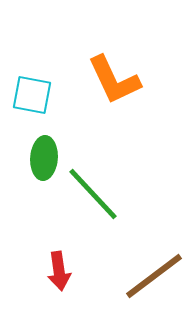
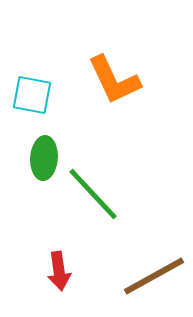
brown line: rotated 8 degrees clockwise
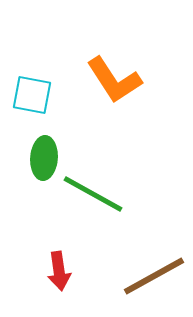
orange L-shape: rotated 8 degrees counterclockwise
green line: rotated 18 degrees counterclockwise
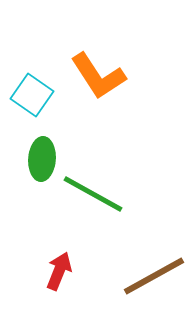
orange L-shape: moved 16 px left, 4 px up
cyan square: rotated 24 degrees clockwise
green ellipse: moved 2 px left, 1 px down
red arrow: rotated 150 degrees counterclockwise
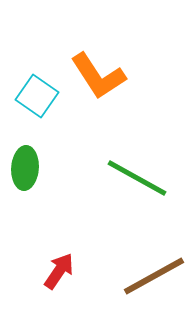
cyan square: moved 5 px right, 1 px down
green ellipse: moved 17 px left, 9 px down
green line: moved 44 px right, 16 px up
red arrow: rotated 12 degrees clockwise
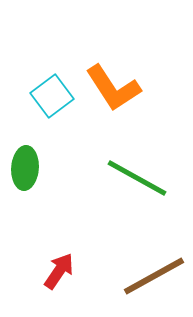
orange L-shape: moved 15 px right, 12 px down
cyan square: moved 15 px right; rotated 18 degrees clockwise
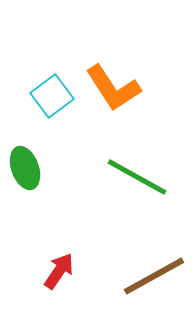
green ellipse: rotated 24 degrees counterclockwise
green line: moved 1 px up
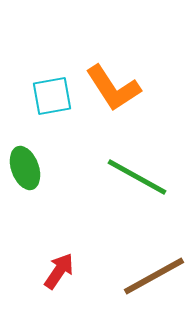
cyan square: rotated 27 degrees clockwise
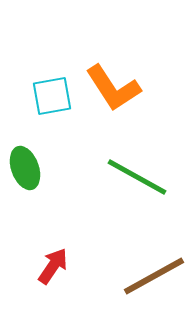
red arrow: moved 6 px left, 5 px up
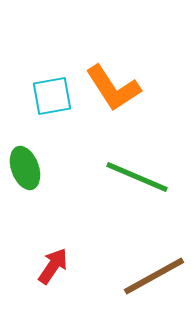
green line: rotated 6 degrees counterclockwise
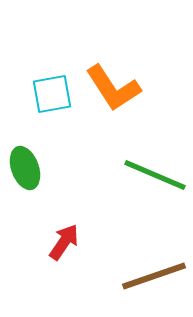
cyan square: moved 2 px up
green line: moved 18 px right, 2 px up
red arrow: moved 11 px right, 24 px up
brown line: rotated 10 degrees clockwise
